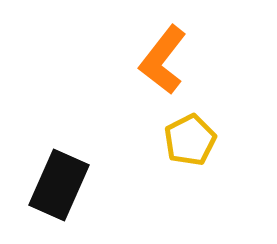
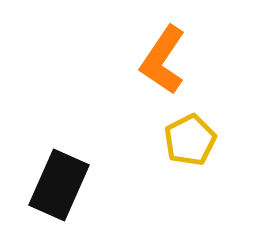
orange L-shape: rotated 4 degrees counterclockwise
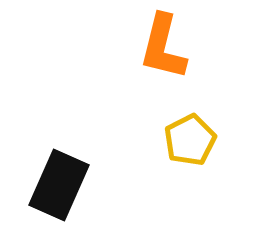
orange L-shape: moved 13 px up; rotated 20 degrees counterclockwise
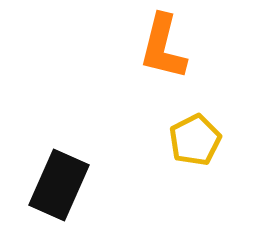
yellow pentagon: moved 5 px right
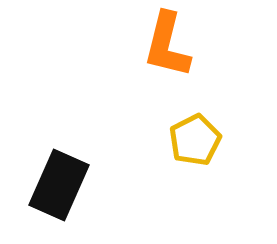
orange L-shape: moved 4 px right, 2 px up
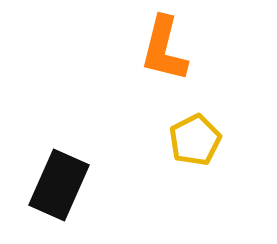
orange L-shape: moved 3 px left, 4 px down
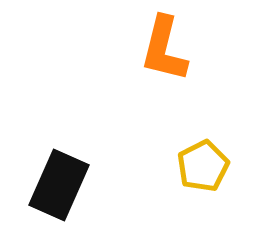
yellow pentagon: moved 8 px right, 26 px down
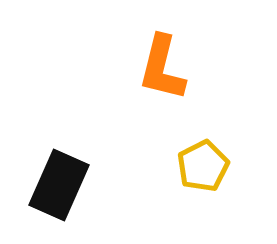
orange L-shape: moved 2 px left, 19 px down
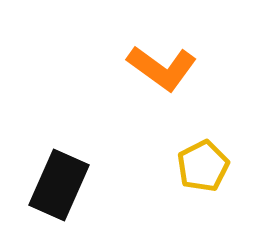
orange L-shape: rotated 68 degrees counterclockwise
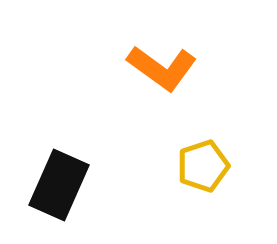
yellow pentagon: rotated 9 degrees clockwise
